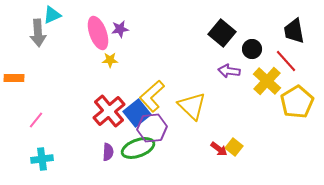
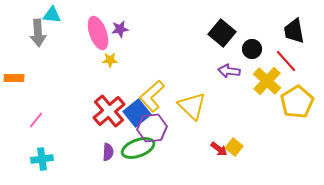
cyan triangle: rotated 30 degrees clockwise
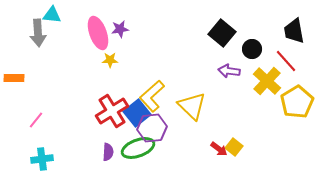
red cross: moved 3 px right; rotated 8 degrees clockwise
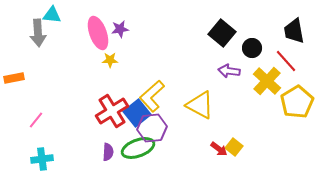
black circle: moved 1 px up
orange rectangle: rotated 12 degrees counterclockwise
yellow triangle: moved 8 px right, 1 px up; rotated 16 degrees counterclockwise
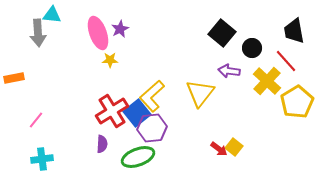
purple star: rotated 18 degrees counterclockwise
yellow triangle: moved 12 px up; rotated 40 degrees clockwise
green ellipse: moved 9 px down
purple semicircle: moved 6 px left, 8 px up
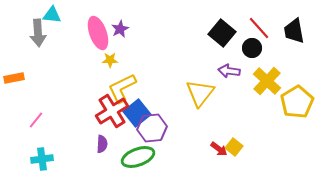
red line: moved 27 px left, 33 px up
yellow L-shape: moved 30 px left, 8 px up; rotated 16 degrees clockwise
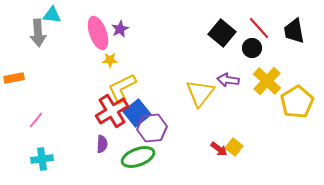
purple arrow: moved 1 px left, 9 px down
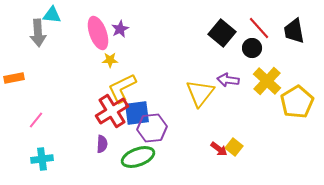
blue square: rotated 32 degrees clockwise
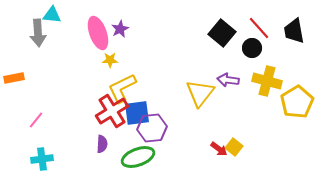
yellow cross: rotated 28 degrees counterclockwise
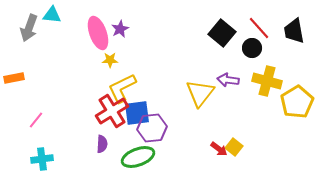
gray arrow: moved 9 px left, 5 px up; rotated 24 degrees clockwise
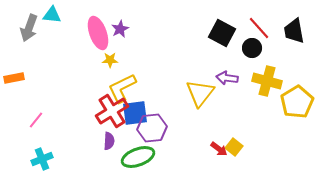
black square: rotated 12 degrees counterclockwise
purple arrow: moved 1 px left, 2 px up
blue square: moved 2 px left
purple semicircle: moved 7 px right, 3 px up
cyan cross: rotated 15 degrees counterclockwise
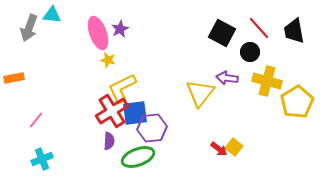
black circle: moved 2 px left, 4 px down
yellow star: moved 2 px left; rotated 14 degrees clockwise
